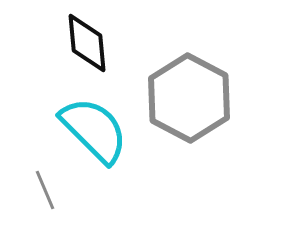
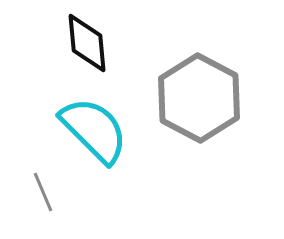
gray hexagon: moved 10 px right
gray line: moved 2 px left, 2 px down
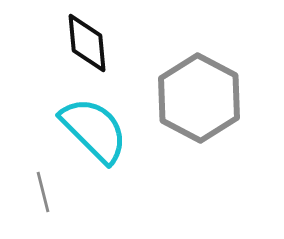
gray line: rotated 9 degrees clockwise
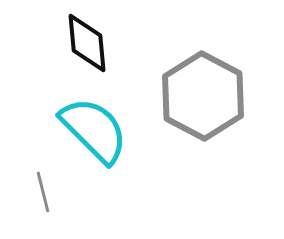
gray hexagon: moved 4 px right, 2 px up
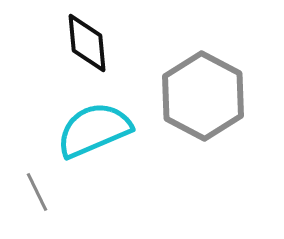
cyan semicircle: rotated 68 degrees counterclockwise
gray line: moved 6 px left; rotated 12 degrees counterclockwise
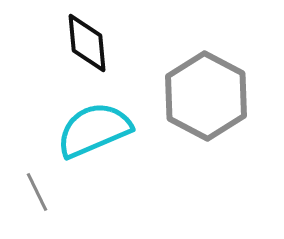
gray hexagon: moved 3 px right
